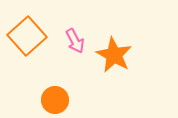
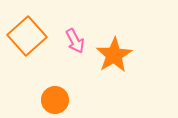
orange star: rotated 12 degrees clockwise
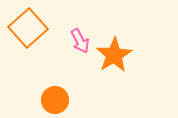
orange square: moved 1 px right, 8 px up
pink arrow: moved 5 px right
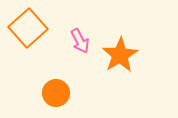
orange star: moved 6 px right
orange circle: moved 1 px right, 7 px up
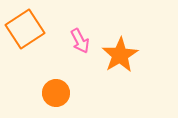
orange square: moved 3 px left, 1 px down; rotated 9 degrees clockwise
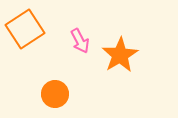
orange circle: moved 1 px left, 1 px down
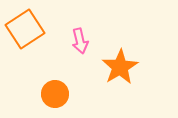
pink arrow: rotated 15 degrees clockwise
orange star: moved 12 px down
